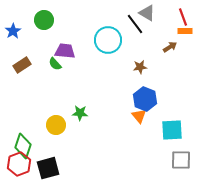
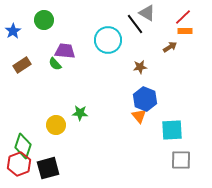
red line: rotated 66 degrees clockwise
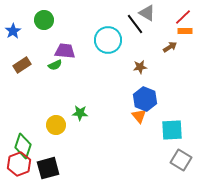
green semicircle: moved 1 px down; rotated 72 degrees counterclockwise
gray square: rotated 30 degrees clockwise
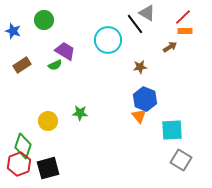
blue star: rotated 21 degrees counterclockwise
purple trapezoid: rotated 25 degrees clockwise
yellow circle: moved 8 px left, 4 px up
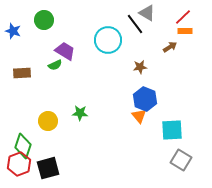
brown rectangle: moved 8 px down; rotated 30 degrees clockwise
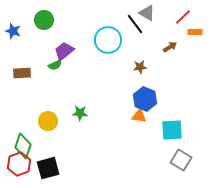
orange rectangle: moved 10 px right, 1 px down
purple trapezoid: moved 1 px left; rotated 70 degrees counterclockwise
orange triangle: rotated 42 degrees counterclockwise
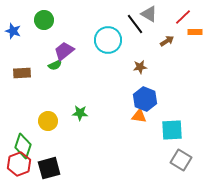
gray triangle: moved 2 px right, 1 px down
brown arrow: moved 3 px left, 6 px up
black square: moved 1 px right
